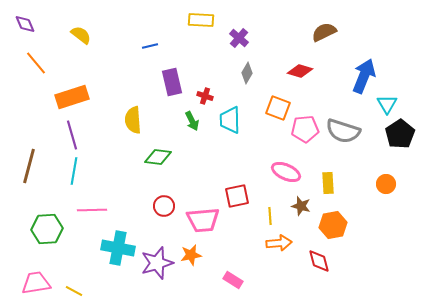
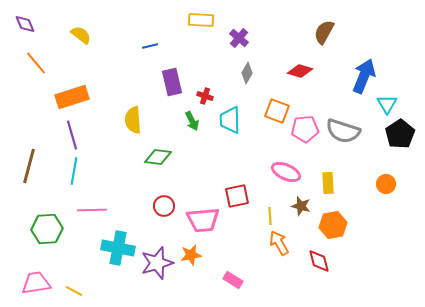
brown semicircle at (324, 32): rotated 35 degrees counterclockwise
orange square at (278, 108): moved 1 px left, 3 px down
orange arrow at (279, 243): rotated 115 degrees counterclockwise
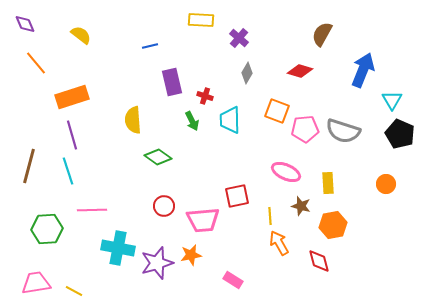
brown semicircle at (324, 32): moved 2 px left, 2 px down
blue arrow at (364, 76): moved 1 px left, 6 px up
cyan triangle at (387, 104): moved 5 px right, 4 px up
black pentagon at (400, 134): rotated 16 degrees counterclockwise
green diamond at (158, 157): rotated 28 degrees clockwise
cyan line at (74, 171): moved 6 px left; rotated 28 degrees counterclockwise
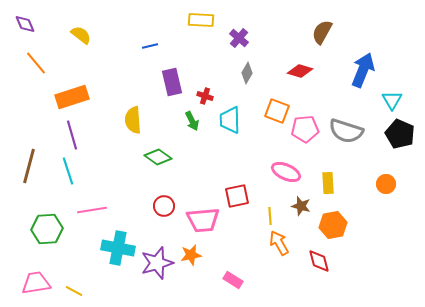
brown semicircle at (322, 34): moved 2 px up
gray semicircle at (343, 131): moved 3 px right
pink line at (92, 210): rotated 8 degrees counterclockwise
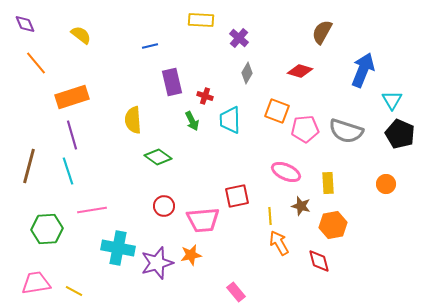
pink rectangle at (233, 280): moved 3 px right, 12 px down; rotated 18 degrees clockwise
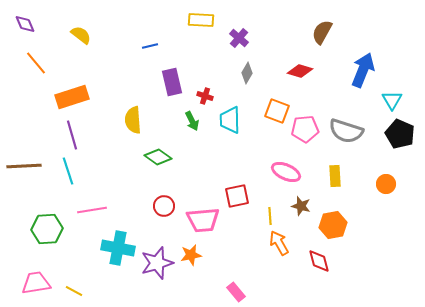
brown line at (29, 166): moved 5 px left; rotated 72 degrees clockwise
yellow rectangle at (328, 183): moved 7 px right, 7 px up
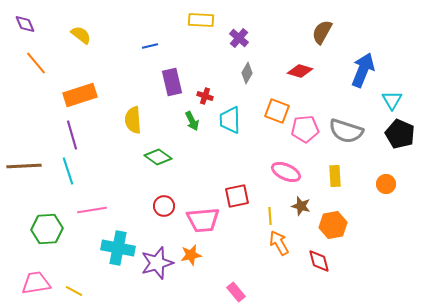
orange rectangle at (72, 97): moved 8 px right, 2 px up
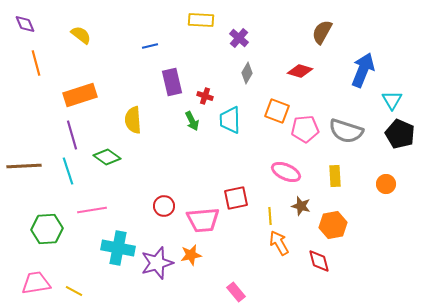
orange line at (36, 63): rotated 25 degrees clockwise
green diamond at (158, 157): moved 51 px left
red square at (237, 196): moved 1 px left, 2 px down
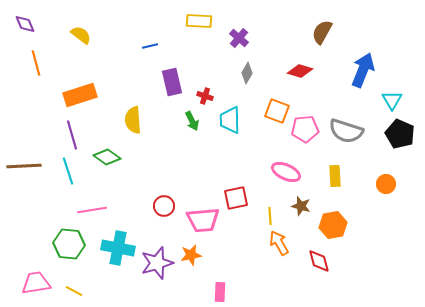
yellow rectangle at (201, 20): moved 2 px left, 1 px down
green hexagon at (47, 229): moved 22 px right, 15 px down; rotated 8 degrees clockwise
pink rectangle at (236, 292): moved 16 px left; rotated 42 degrees clockwise
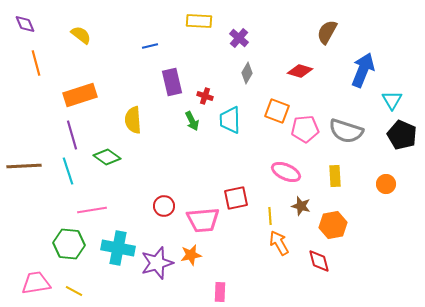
brown semicircle at (322, 32): moved 5 px right
black pentagon at (400, 134): moved 2 px right, 1 px down
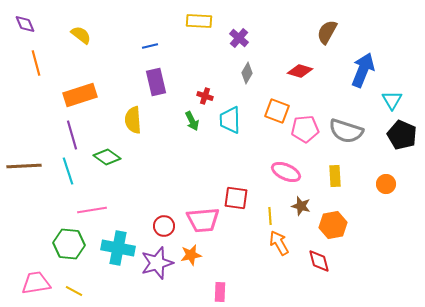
purple rectangle at (172, 82): moved 16 px left
red square at (236, 198): rotated 20 degrees clockwise
red circle at (164, 206): moved 20 px down
